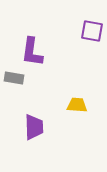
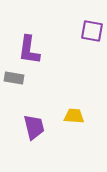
purple L-shape: moved 3 px left, 2 px up
yellow trapezoid: moved 3 px left, 11 px down
purple trapezoid: rotated 12 degrees counterclockwise
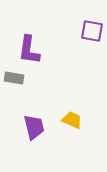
yellow trapezoid: moved 2 px left, 4 px down; rotated 20 degrees clockwise
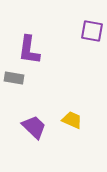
purple trapezoid: rotated 32 degrees counterclockwise
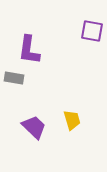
yellow trapezoid: rotated 50 degrees clockwise
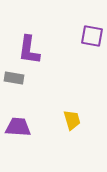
purple square: moved 5 px down
purple trapezoid: moved 16 px left; rotated 40 degrees counterclockwise
